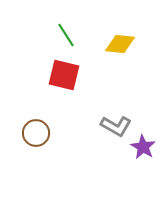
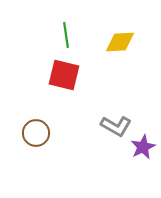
green line: rotated 25 degrees clockwise
yellow diamond: moved 2 px up; rotated 8 degrees counterclockwise
purple star: rotated 15 degrees clockwise
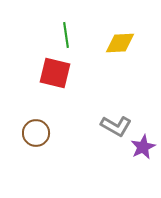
yellow diamond: moved 1 px down
red square: moved 9 px left, 2 px up
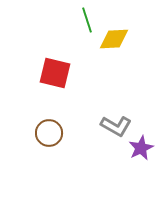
green line: moved 21 px right, 15 px up; rotated 10 degrees counterclockwise
yellow diamond: moved 6 px left, 4 px up
brown circle: moved 13 px right
purple star: moved 2 px left, 1 px down
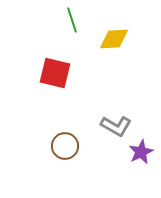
green line: moved 15 px left
brown circle: moved 16 px right, 13 px down
purple star: moved 4 px down
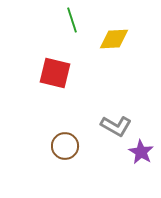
purple star: rotated 15 degrees counterclockwise
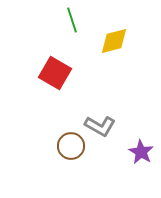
yellow diamond: moved 2 px down; rotated 12 degrees counterclockwise
red square: rotated 16 degrees clockwise
gray L-shape: moved 16 px left
brown circle: moved 6 px right
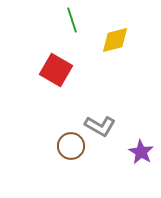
yellow diamond: moved 1 px right, 1 px up
red square: moved 1 px right, 3 px up
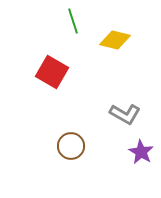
green line: moved 1 px right, 1 px down
yellow diamond: rotated 28 degrees clockwise
red square: moved 4 px left, 2 px down
gray L-shape: moved 25 px right, 12 px up
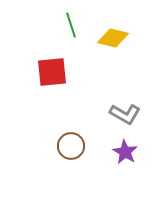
green line: moved 2 px left, 4 px down
yellow diamond: moved 2 px left, 2 px up
red square: rotated 36 degrees counterclockwise
purple star: moved 16 px left
